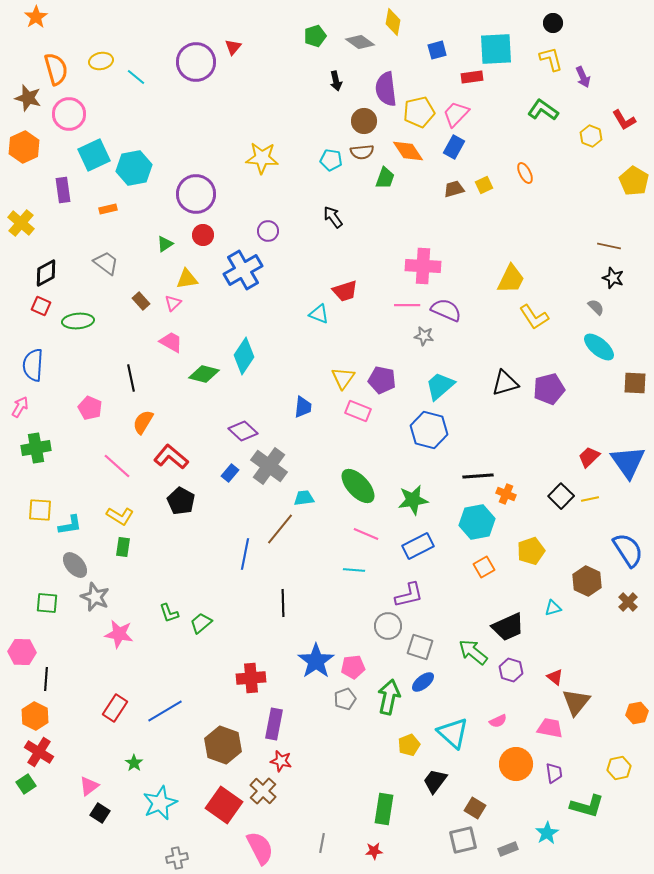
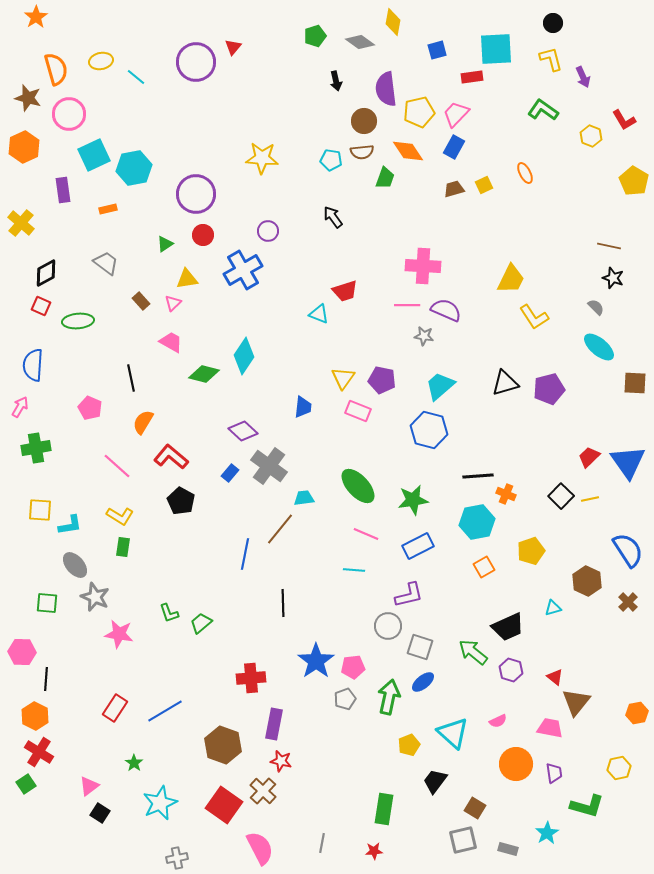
gray rectangle at (508, 849): rotated 36 degrees clockwise
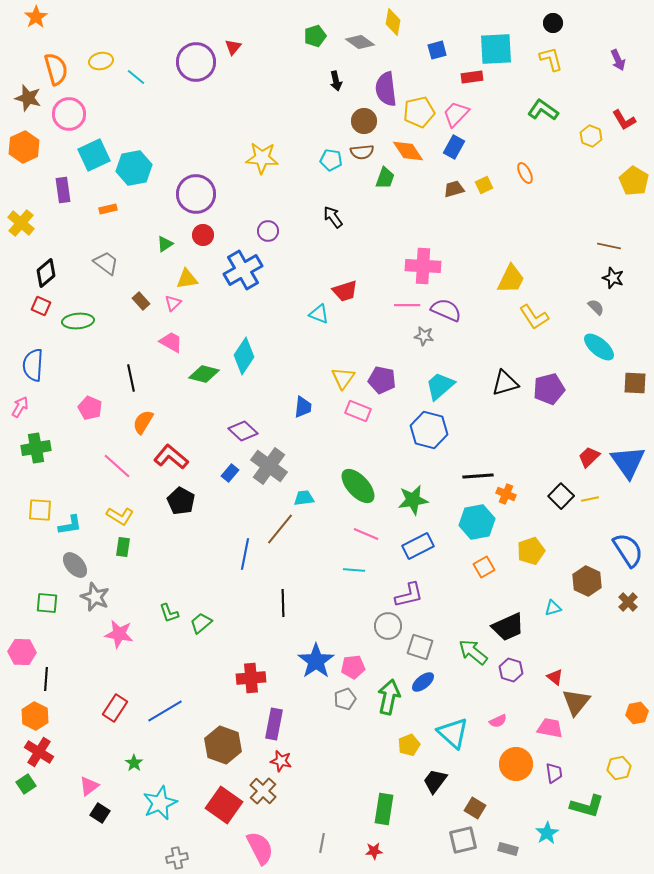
purple arrow at (583, 77): moved 35 px right, 17 px up
black diamond at (46, 273): rotated 12 degrees counterclockwise
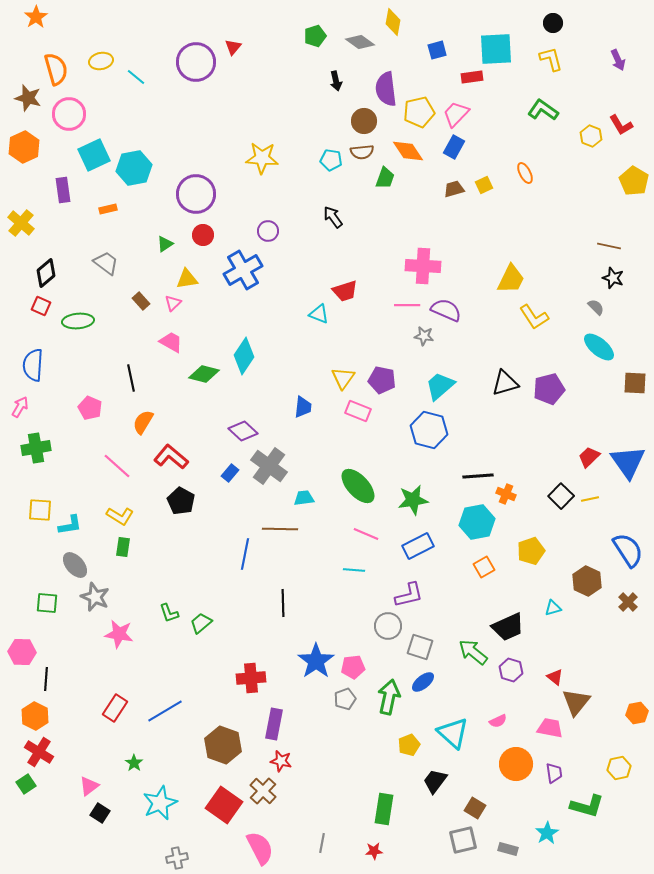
red L-shape at (624, 120): moved 3 px left, 5 px down
brown line at (280, 529): rotated 52 degrees clockwise
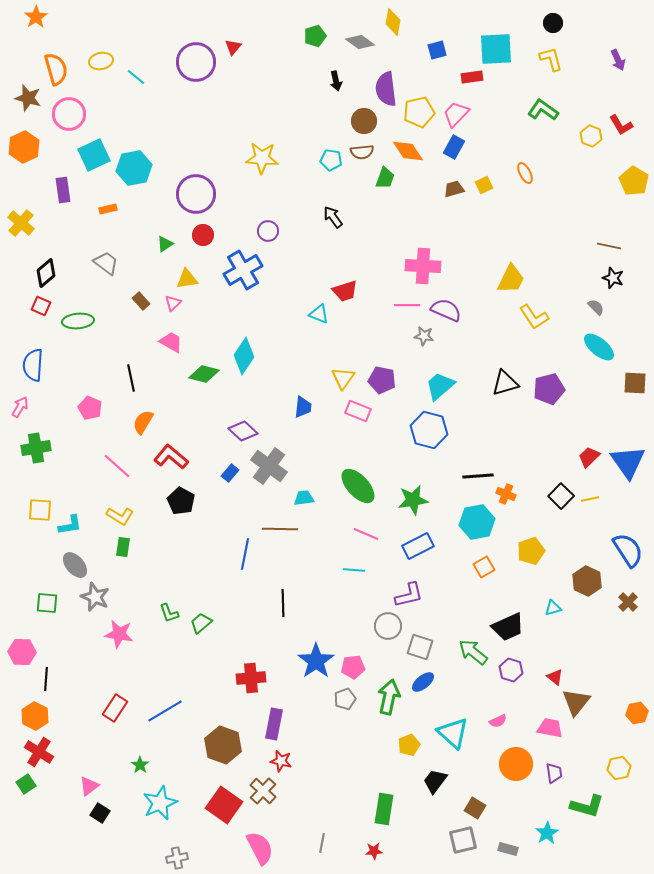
green star at (134, 763): moved 6 px right, 2 px down
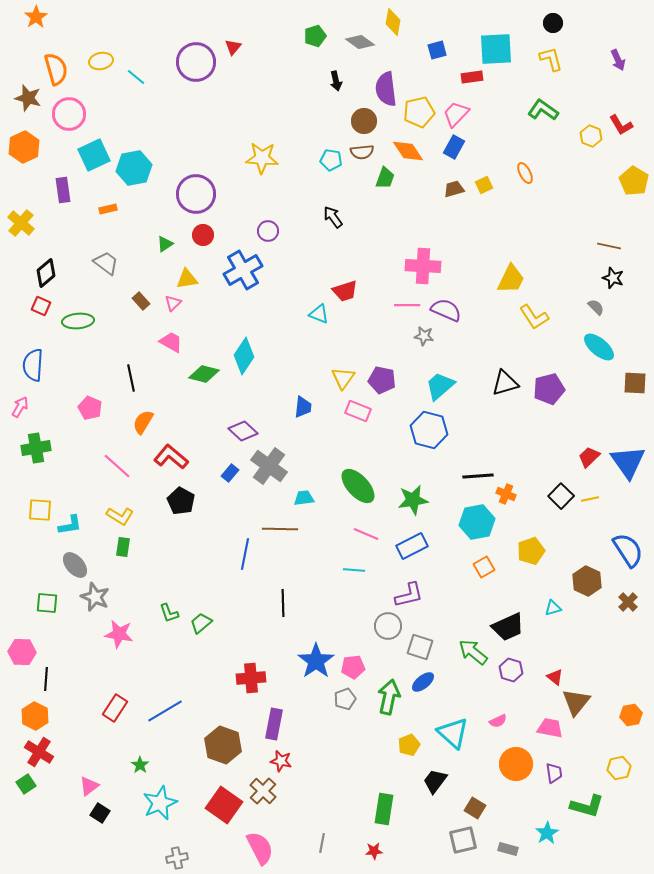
blue rectangle at (418, 546): moved 6 px left
orange hexagon at (637, 713): moved 6 px left, 2 px down
